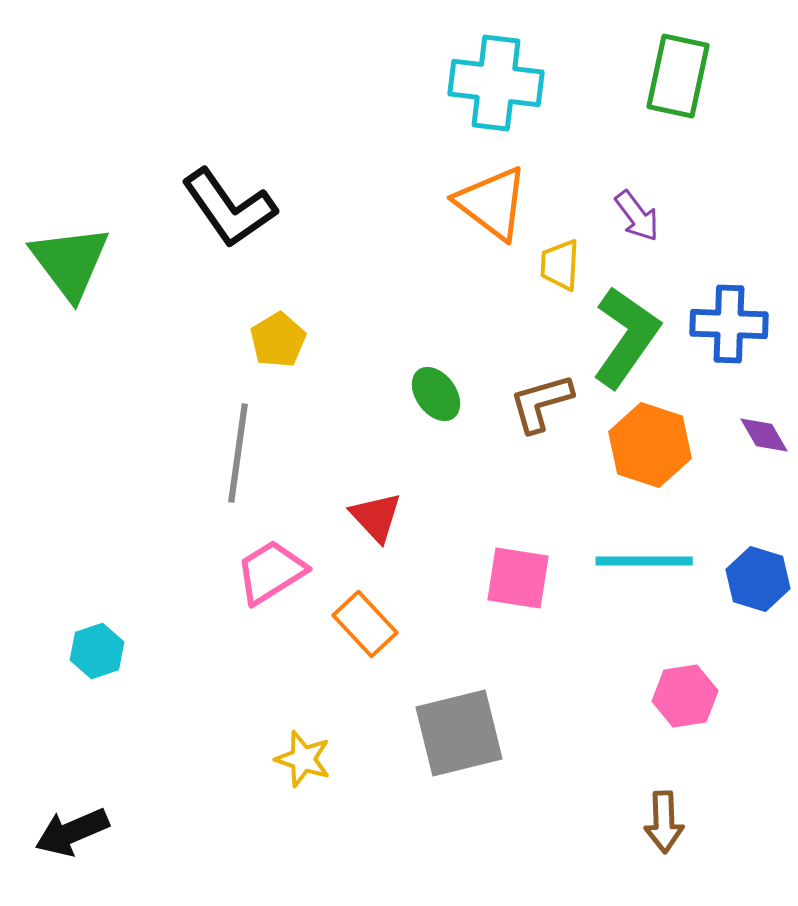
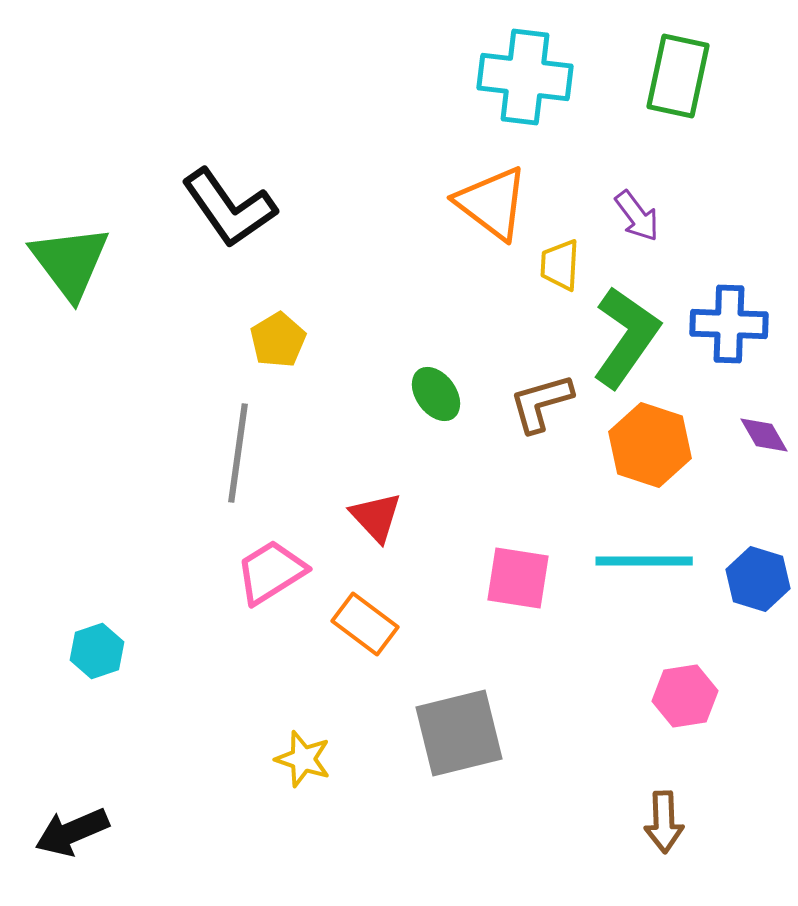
cyan cross: moved 29 px right, 6 px up
orange rectangle: rotated 10 degrees counterclockwise
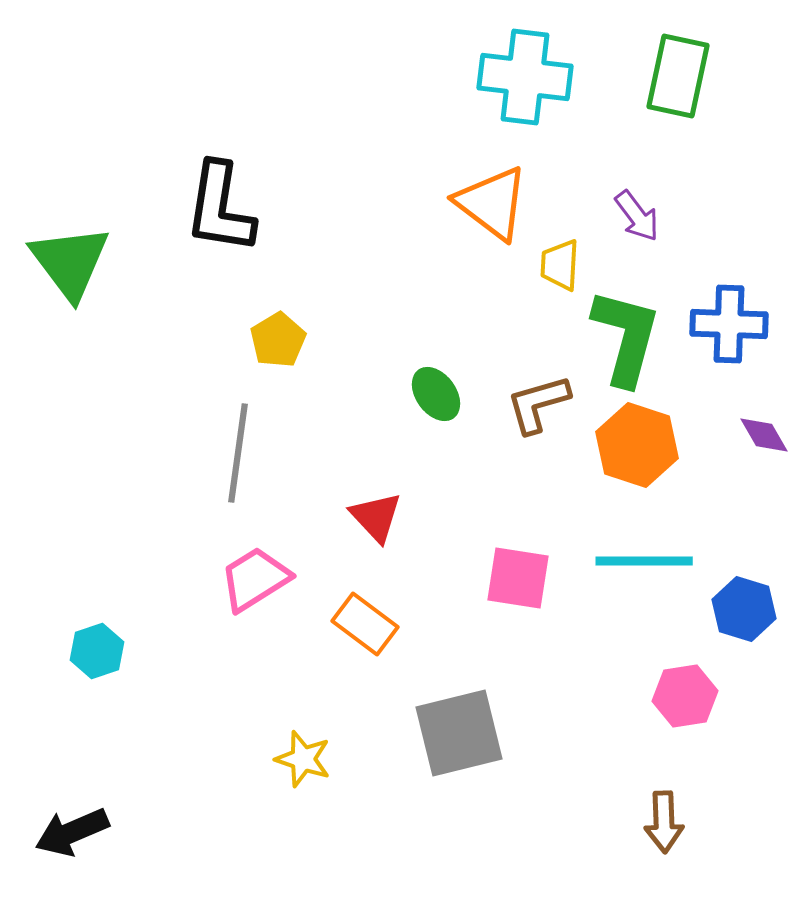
black L-shape: moved 9 px left; rotated 44 degrees clockwise
green L-shape: rotated 20 degrees counterclockwise
brown L-shape: moved 3 px left, 1 px down
orange hexagon: moved 13 px left
pink trapezoid: moved 16 px left, 7 px down
blue hexagon: moved 14 px left, 30 px down
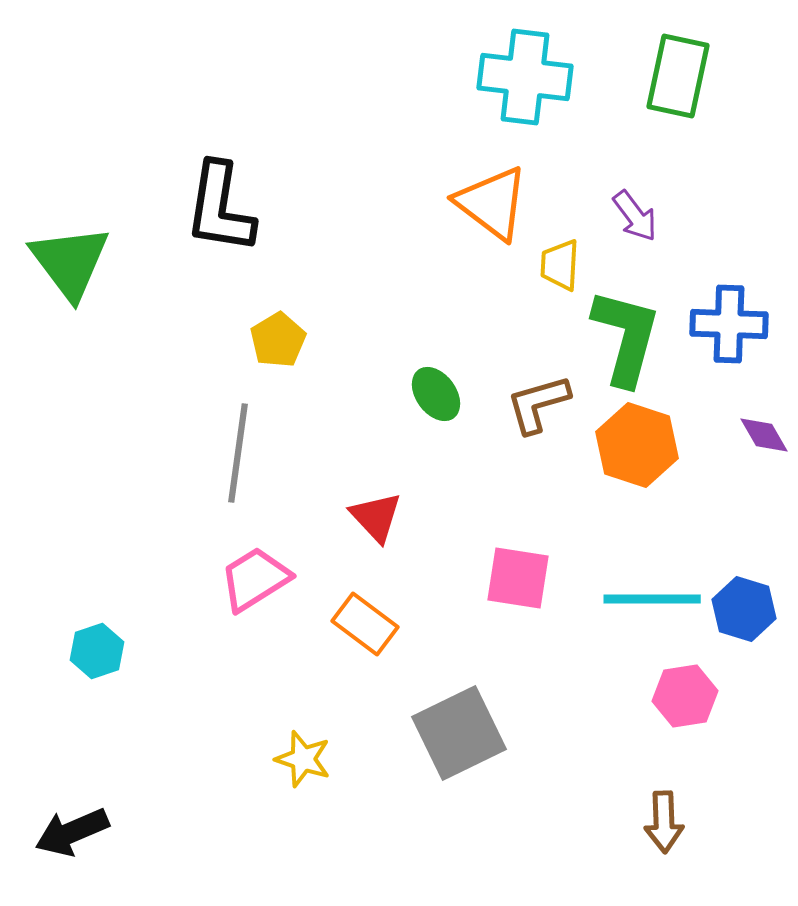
purple arrow: moved 2 px left
cyan line: moved 8 px right, 38 px down
gray square: rotated 12 degrees counterclockwise
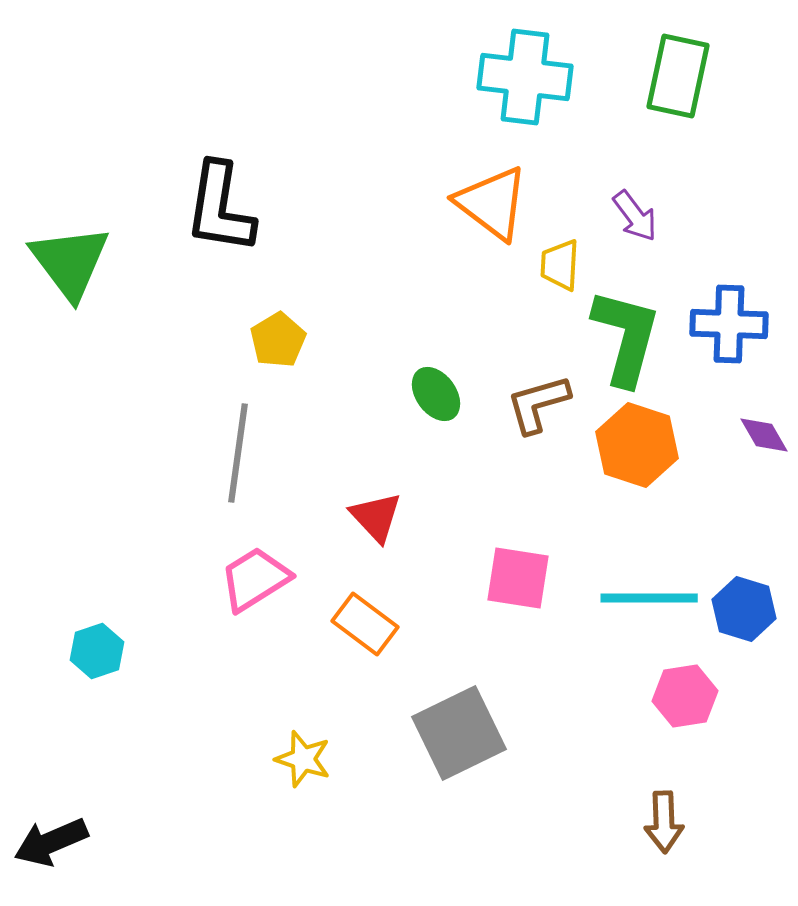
cyan line: moved 3 px left, 1 px up
black arrow: moved 21 px left, 10 px down
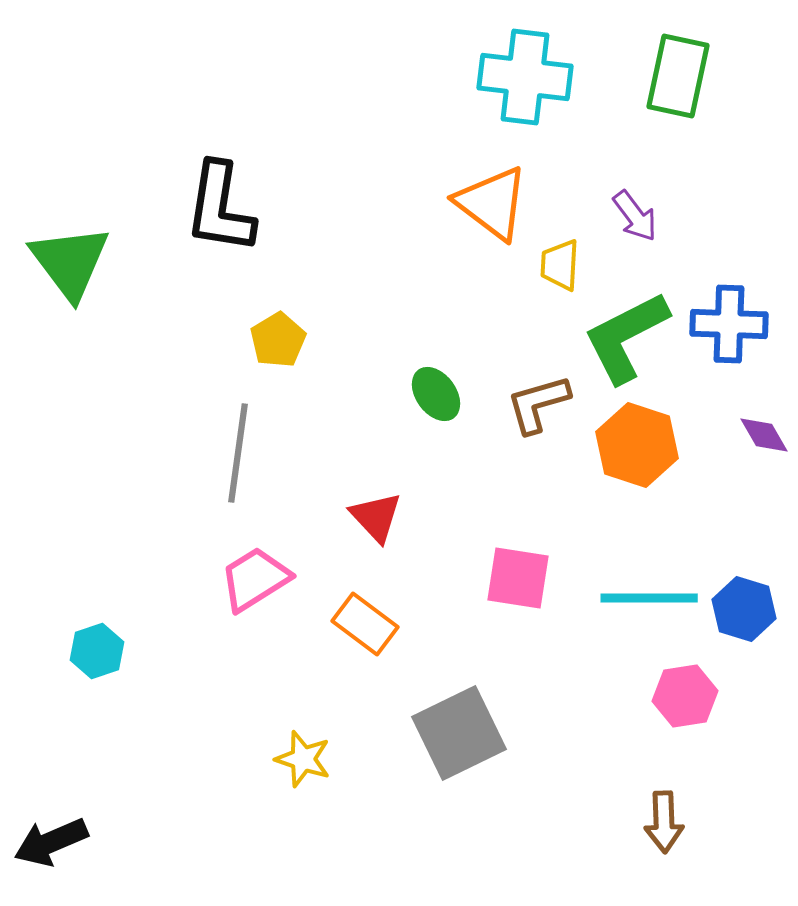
green L-shape: rotated 132 degrees counterclockwise
